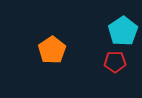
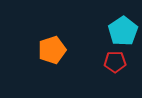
orange pentagon: rotated 16 degrees clockwise
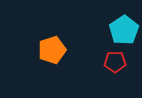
cyan pentagon: moved 1 px right, 1 px up
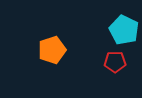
cyan pentagon: rotated 12 degrees counterclockwise
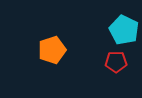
red pentagon: moved 1 px right
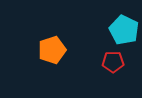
red pentagon: moved 3 px left
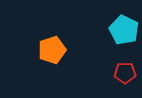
red pentagon: moved 12 px right, 11 px down
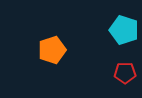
cyan pentagon: rotated 8 degrees counterclockwise
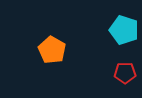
orange pentagon: rotated 24 degrees counterclockwise
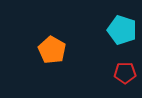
cyan pentagon: moved 2 px left
